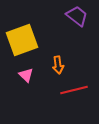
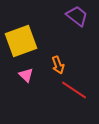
yellow square: moved 1 px left, 1 px down
orange arrow: rotated 12 degrees counterclockwise
red line: rotated 48 degrees clockwise
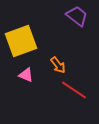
orange arrow: rotated 18 degrees counterclockwise
pink triangle: rotated 21 degrees counterclockwise
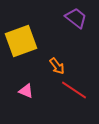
purple trapezoid: moved 1 px left, 2 px down
orange arrow: moved 1 px left, 1 px down
pink triangle: moved 16 px down
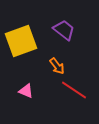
purple trapezoid: moved 12 px left, 12 px down
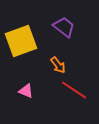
purple trapezoid: moved 3 px up
orange arrow: moved 1 px right, 1 px up
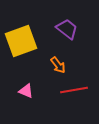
purple trapezoid: moved 3 px right, 2 px down
red line: rotated 44 degrees counterclockwise
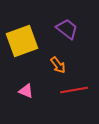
yellow square: moved 1 px right
